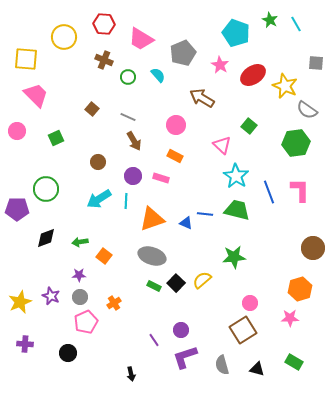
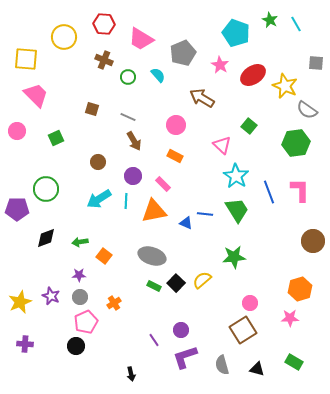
brown square at (92, 109): rotated 24 degrees counterclockwise
pink rectangle at (161, 178): moved 2 px right, 6 px down; rotated 28 degrees clockwise
green trapezoid at (237, 210): rotated 44 degrees clockwise
orange triangle at (152, 219): moved 2 px right, 8 px up; rotated 8 degrees clockwise
brown circle at (313, 248): moved 7 px up
black circle at (68, 353): moved 8 px right, 7 px up
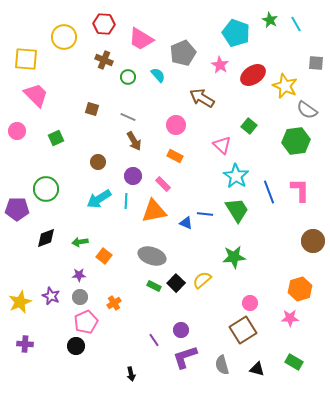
green hexagon at (296, 143): moved 2 px up
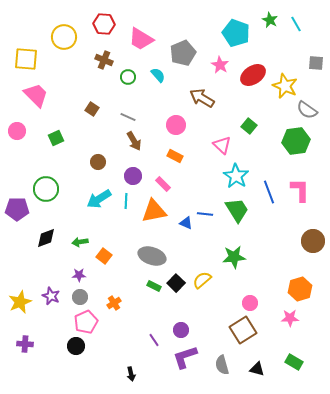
brown square at (92, 109): rotated 16 degrees clockwise
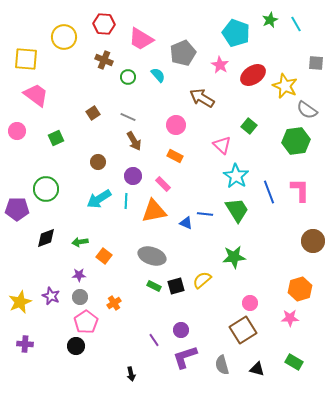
green star at (270, 20): rotated 21 degrees clockwise
pink trapezoid at (36, 95): rotated 8 degrees counterclockwise
brown square at (92, 109): moved 1 px right, 4 px down; rotated 24 degrees clockwise
black square at (176, 283): moved 3 px down; rotated 30 degrees clockwise
pink pentagon at (86, 322): rotated 10 degrees counterclockwise
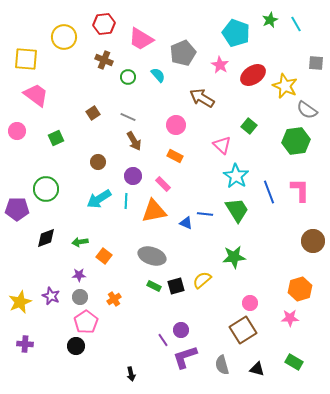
red hexagon at (104, 24): rotated 10 degrees counterclockwise
orange cross at (114, 303): moved 4 px up
purple line at (154, 340): moved 9 px right
